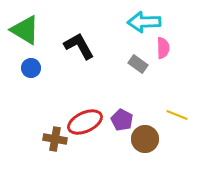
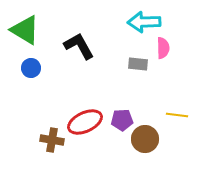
gray rectangle: rotated 30 degrees counterclockwise
yellow line: rotated 15 degrees counterclockwise
purple pentagon: rotated 30 degrees counterclockwise
brown cross: moved 3 px left, 1 px down
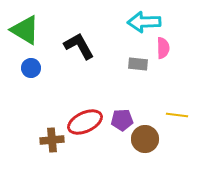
brown cross: rotated 15 degrees counterclockwise
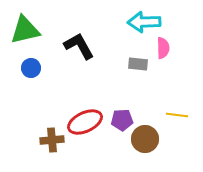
green triangle: rotated 44 degrees counterclockwise
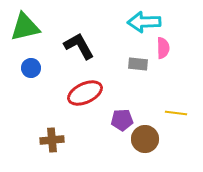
green triangle: moved 3 px up
yellow line: moved 1 px left, 2 px up
red ellipse: moved 29 px up
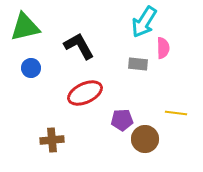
cyan arrow: rotated 56 degrees counterclockwise
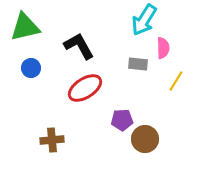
cyan arrow: moved 2 px up
red ellipse: moved 5 px up; rotated 8 degrees counterclockwise
yellow line: moved 32 px up; rotated 65 degrees counterclockwise
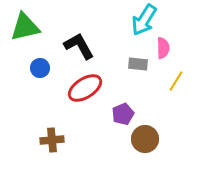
blue circle: moved 9 px right
purple pentagon: moved 1 px right, 6 px up; rotated 20 degrees counterclockwise
